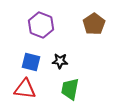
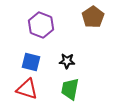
brown pentagon: moved 1 px left, 7 px up
black star: moved 7 px right
red triangle: moved 2 px right; rotated 10 degrees clockwise
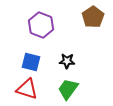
green trapezoid: moved 2 px left; rotated 25 degrees clockwise
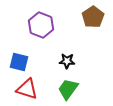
blue square: moved 12 px left
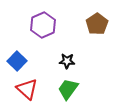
brown pentagon: moved 4 px right, 7 px down
purple hexagon: moved 2 px right; rotated 15 degrees clockwise
blue square: moved 2 px left, 1 px up; rotated 30 degrees clockwise
red triangle: rotated 25 degrees clockwise
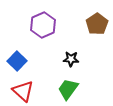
black star: moved 4 px right, 2 px up
red triangle: moved 4 px left, 2 px down
